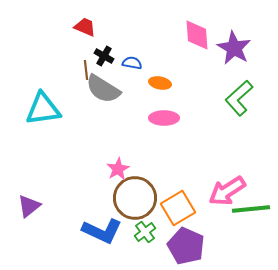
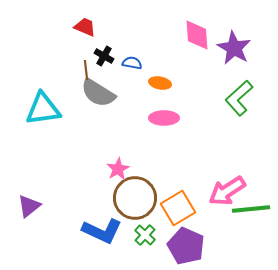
gray semicircle: moved 5 px left, 4 px down
green cross: moved 3 px down; rotated 10 degrees counterclockwise
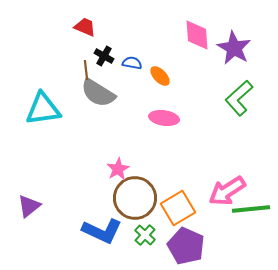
orange ellipse: moved 7 px up; rotated 35 degrees clockwise
pink ellipse: rotated 8 degrees clockwise
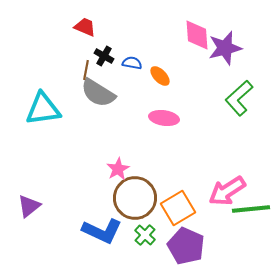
purple star: moved 9 px left; rotated 28 degrees clockwise
brown line: rotated 18 degrees clockwise
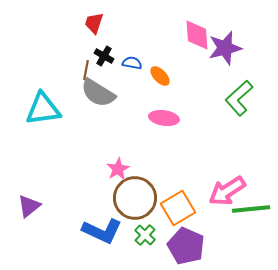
red trapezoid: moved 9 px right, 4 px up; rotated 95 degrees counterclockwise
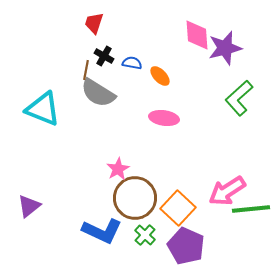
cyan triangle: rotated 30 degrees clockwise
orange square: rotated 16 degrees counterclockwise
